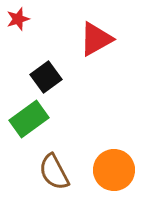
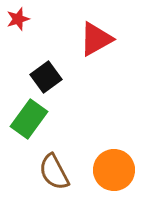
green rectangle: rotated 18 degrees counterclockwise
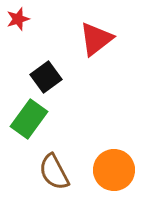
red triangle: rotated 9 degrees counterclockwise
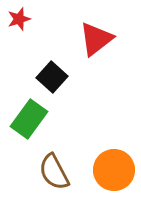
red star: moved 1 px right
black square: moved 6 px right; rotated 12 degrees counterclockwise
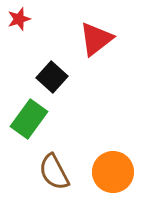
orange circle: moved 1 px left, 2 px down
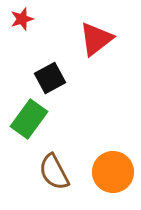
red star: moved 3 px right
black square: moved 2 px left, 1 px down; rotated 20 degrees clockwise
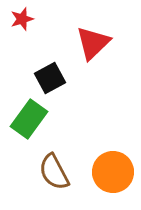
red triangle: moved 3 px left, 4 px down; rotated 6 degrees counterclockwise
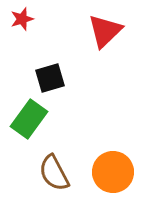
red triangle: moved 12 px right, 12 px up
black square: rotated 12 degrees clockwise
brown semicircle: moved 1 px down
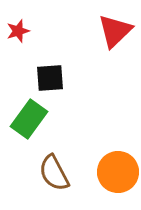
red star: moved 4 px left, 12 px down
red triangle: moved 10 px right
black square: rotated 12 degrees clockwise
orange circle: moved 5 px right
